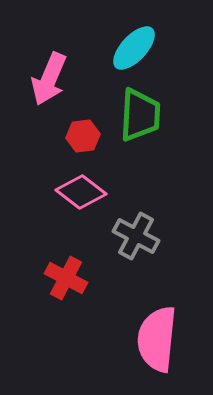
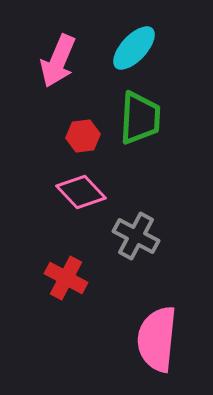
pink arrow: moved 9 px right, 18 px up
green trapezoid: moved 3 px down
pink diamond: rotated 9 degrees clockwise
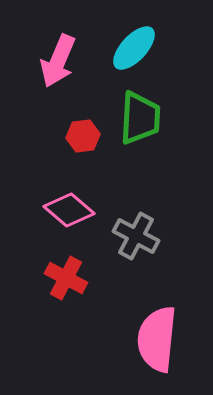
pink diamond: moved 12 px left, 18 px down; rotated 6 degrees counterclockwise
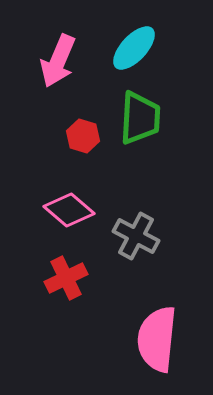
red hexagon: rotated 24 degrees clockwise
red cross: rotated 36 degrees clockwise
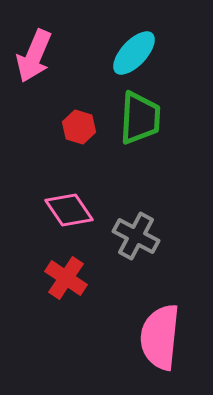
cyan ellipse: moved 5 px down
pink arrow: moved 24 px left, 5 px up
red hexagon: moved 4 px left, 9 px up
pink diamond: rotated 15 degrees clockwise
red cross: rotated 30 degrees counterclockwise
pink semicircle: moved 3 px right, 2 px up
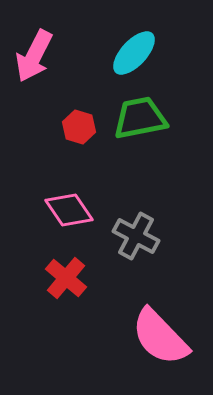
pink arrow: rotated 4 degrees clockwise
green trapezoid: rotated 104 degrees counterclockwise
red cross: rotated 6 degrees clockwise
pink semicircle: rotated 50 degrees counterclockwise
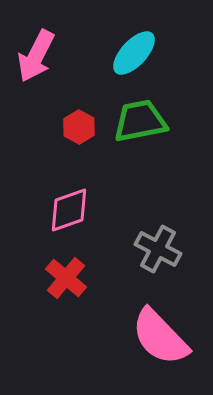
pink arrow: moved 2 px right
green trapezoid: moved 3 px down
red hexagon: rotated 12 degrees clockwise
pink diamond: rotated 75 degrees counterclockwise
gray cross: moved 22 px right, 13 px down
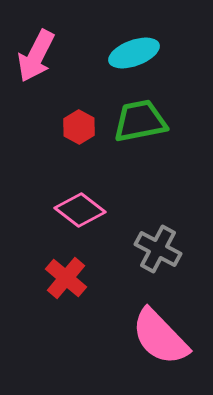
cyan ellipse: rotated 27 degrees clockwise
pink diamond: moved 11 px right; rotated 57 degrees clockwise
